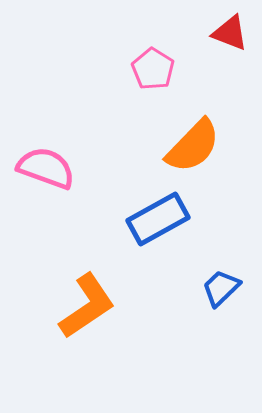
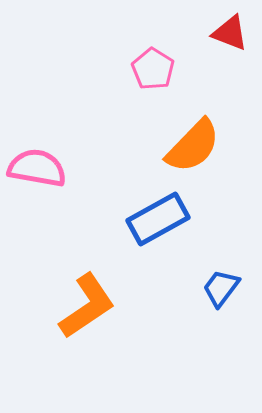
pink semicircle: moved 9 px left; rotated 10 degrees counterclockwise
blue trapezoid: rotated 9 degrees counterclockwise
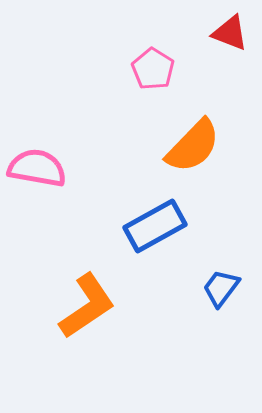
blue rectangle: moved 3 px left, 7 px down
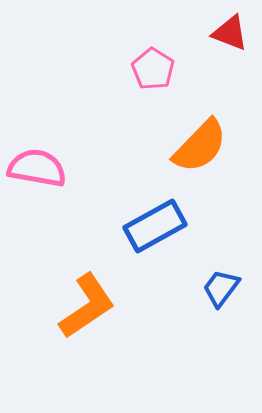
orange semicircle: moved 7 px right
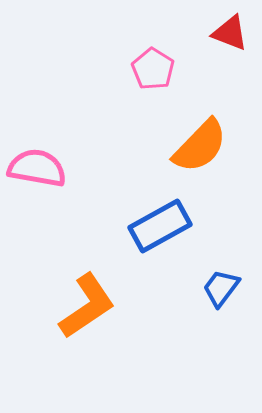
blue rectangle: moved 5 px right
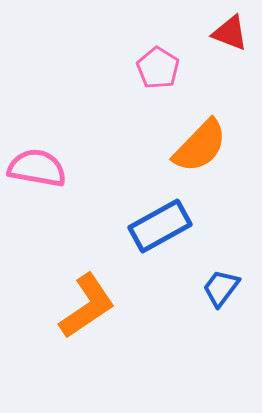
pink pentagon: moved 5 px right, 1 px up
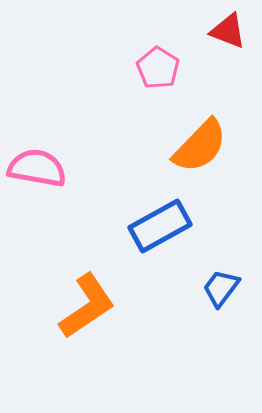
red triangle: moved 2 px left, 2 px up
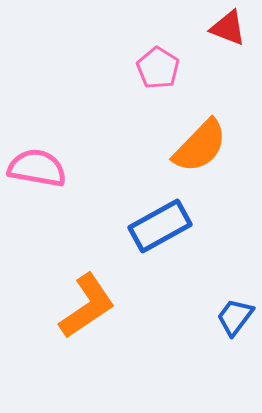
red triangle: moved 3 px up
blue trapezoid: moved 14 px right, 29 px down
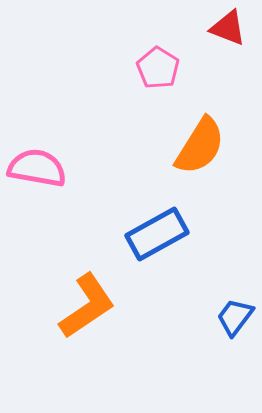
orange semicircle: rotated 12 degrees counterclockwise
blue rectangle: moved 3 px left, 8 px down
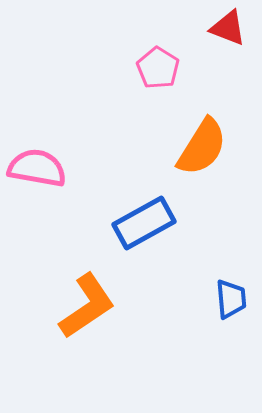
orange semicircle: moved 2 px right, 1 px down
blue rectangle: moved 13 px left, 11 px up
blue trapezoid: moved 4 px left, 18 px up; rotated 138 degrees clockwise
